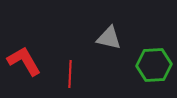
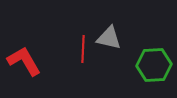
red line: moved 13 px right, 25 px up
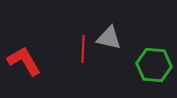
green hexagon: rotated 8 degrees clockwise
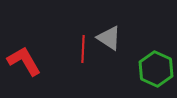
gray triangle: rotated 20 degrees clockwise
green hexagon: moved 2 px right, 4 px down; rotated 20 degrees clockwise
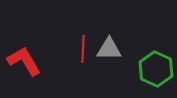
gray triangle: moved 11 px down; rotated 32 degrees counterclockwise
